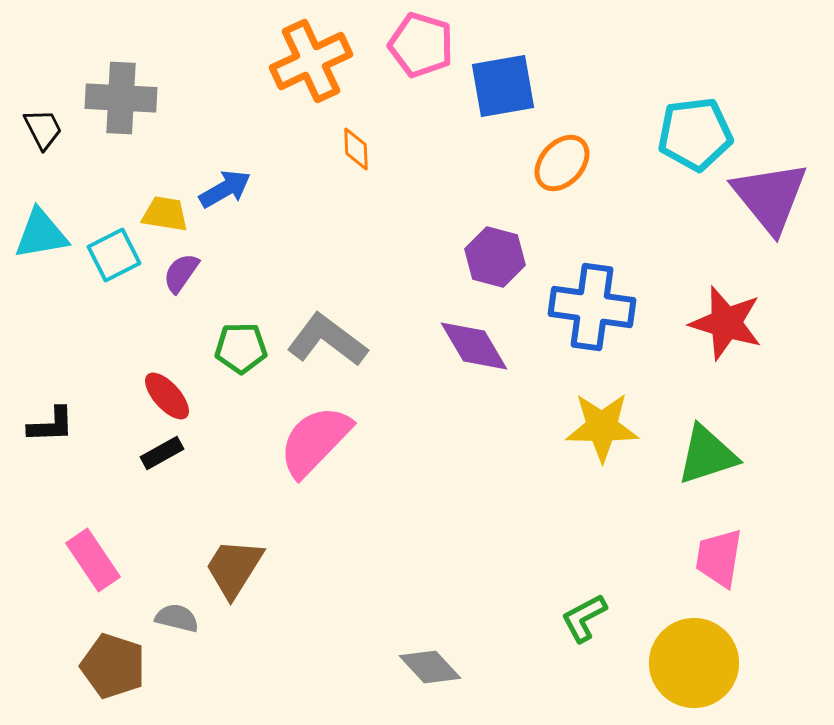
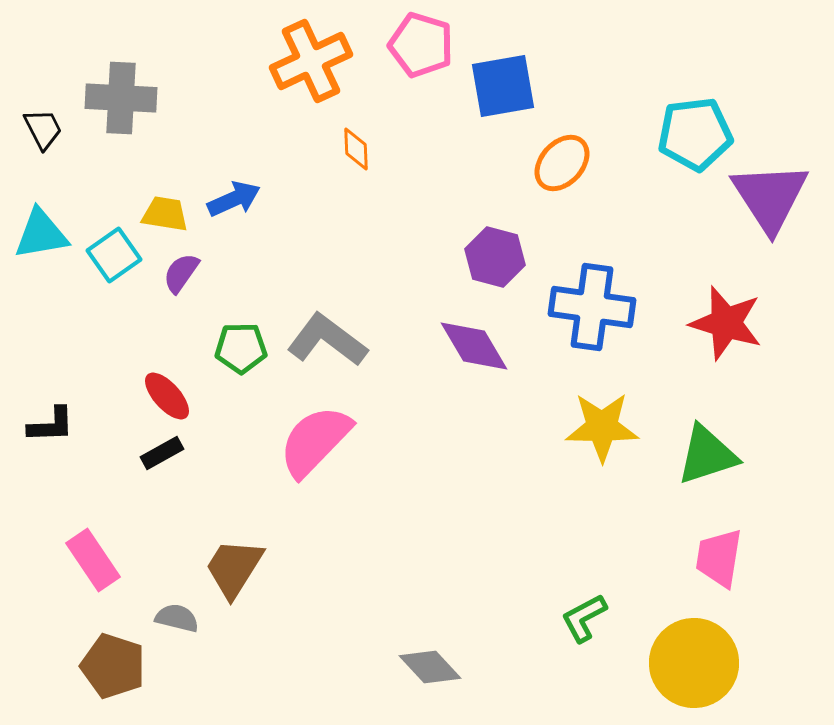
blue arrow: moved 9 px right, 10 px down; rotated 6 degrees clockwise
purple triangle: rotated 6 degrees clockwise
cyan square: rotated 8 degrees counterclockwise
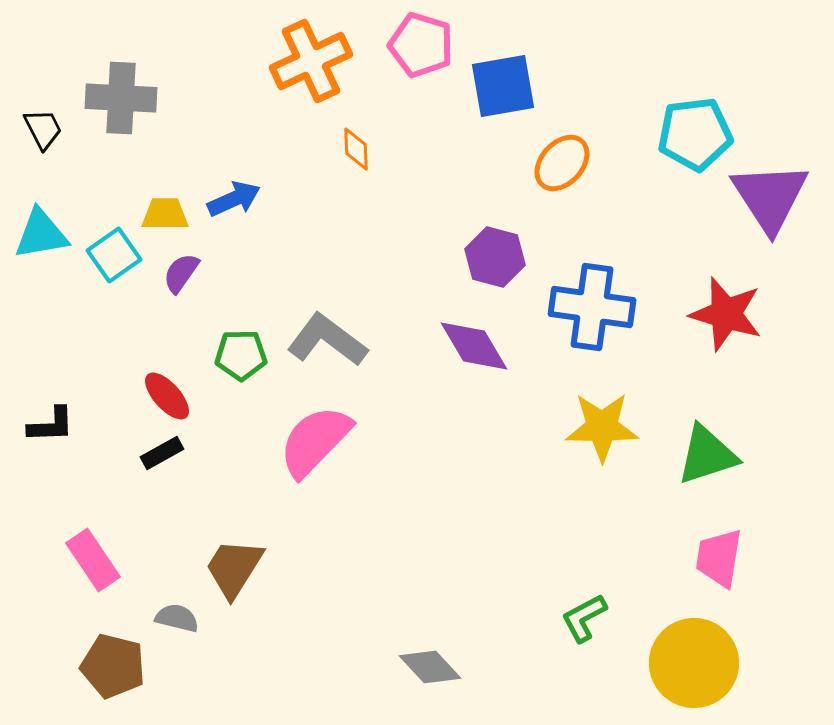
yellow trapezoid: rotated 9 degrees counterclockwise
red star: moved 9 px up
green pentagon: moved 7 px down
brown pentagon: rotated 4 degrees counterclockwise
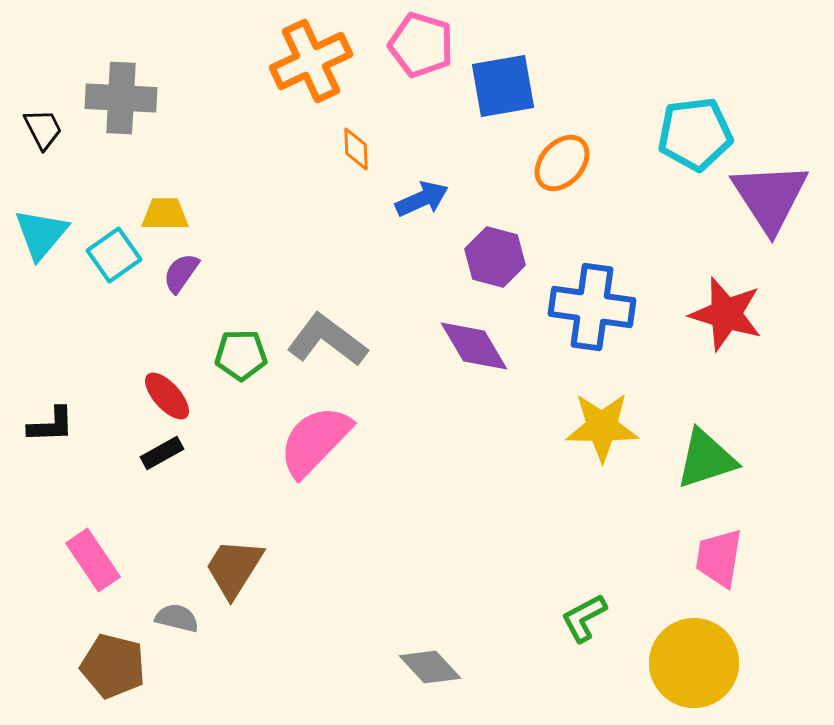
blue arrow: moved 188 px right
cyan triangle: rotated 40 degrees counterclockwise
green triangle: moved 1 px left, 4 px down
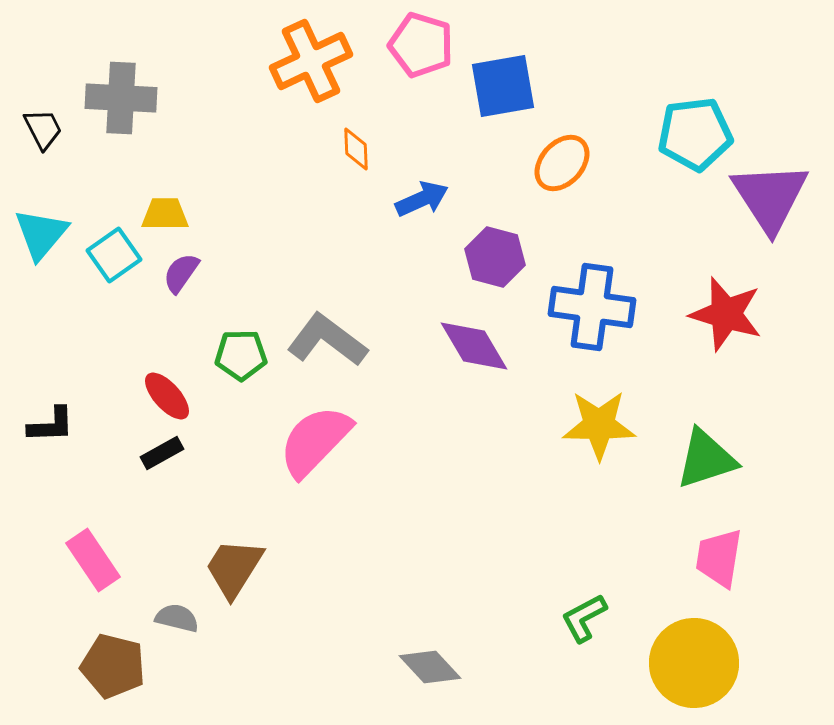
yellow star: moved 3 px left, 2 px up
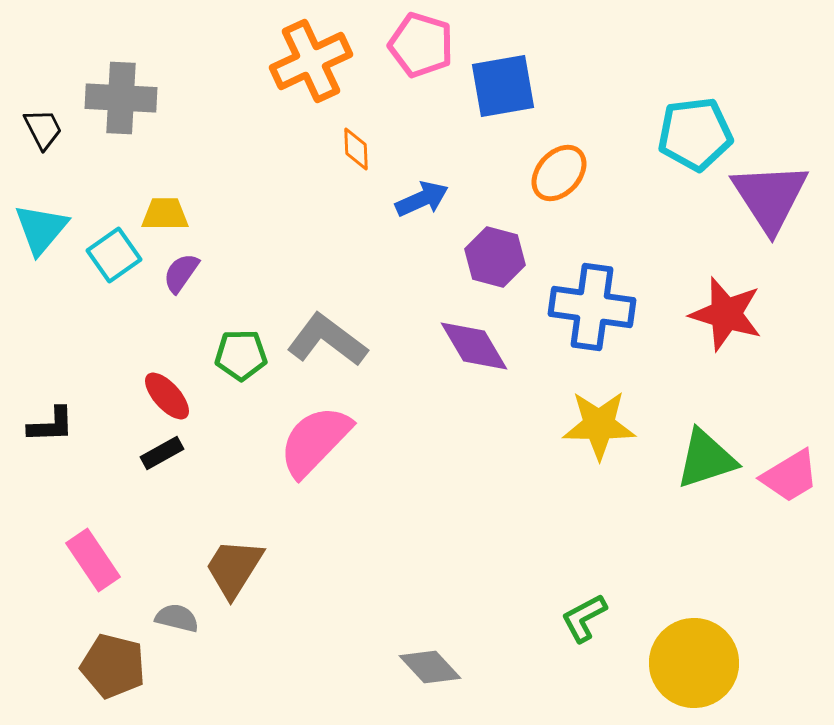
orange ellipse: moved 3 px left, 10 px down
cyan triangle: moved 5 px up
pink trapezoid: moved 71 px right, 82 px up; rotated 130 degrees counterclockwise
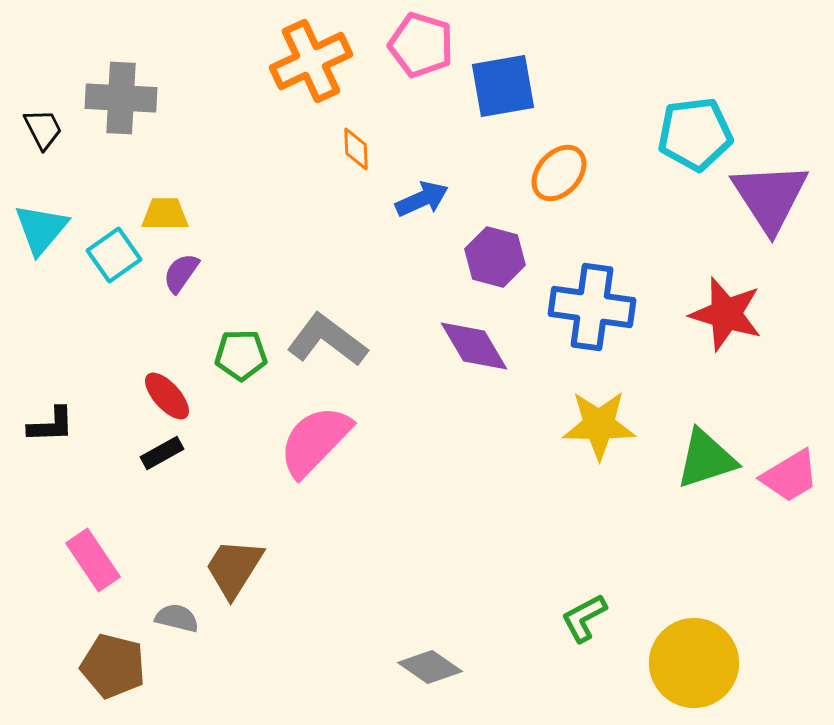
gray diamond: rotated 12 degrees counterclockwise
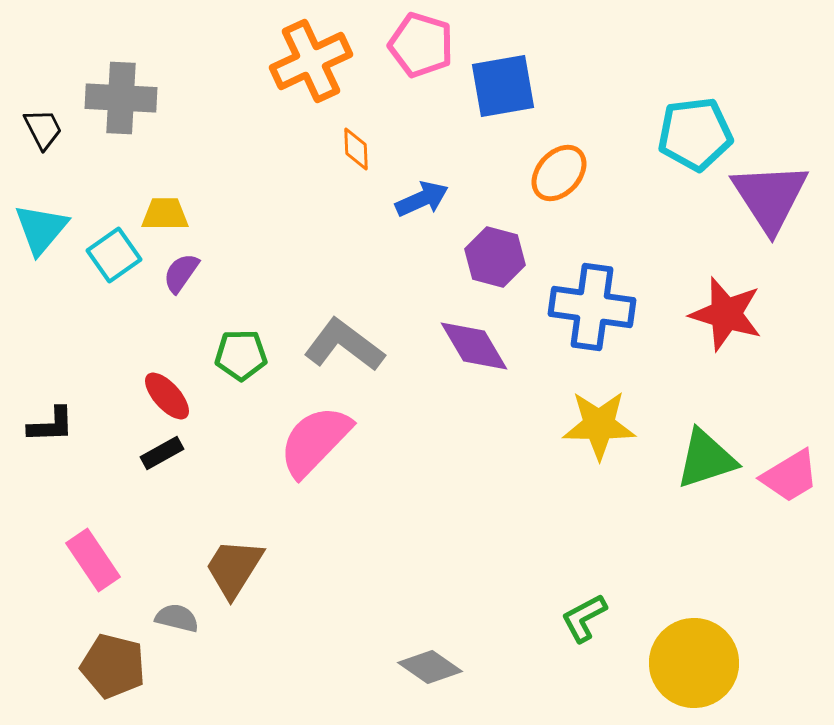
gray L-shape: moved 17 px right, 5 px down
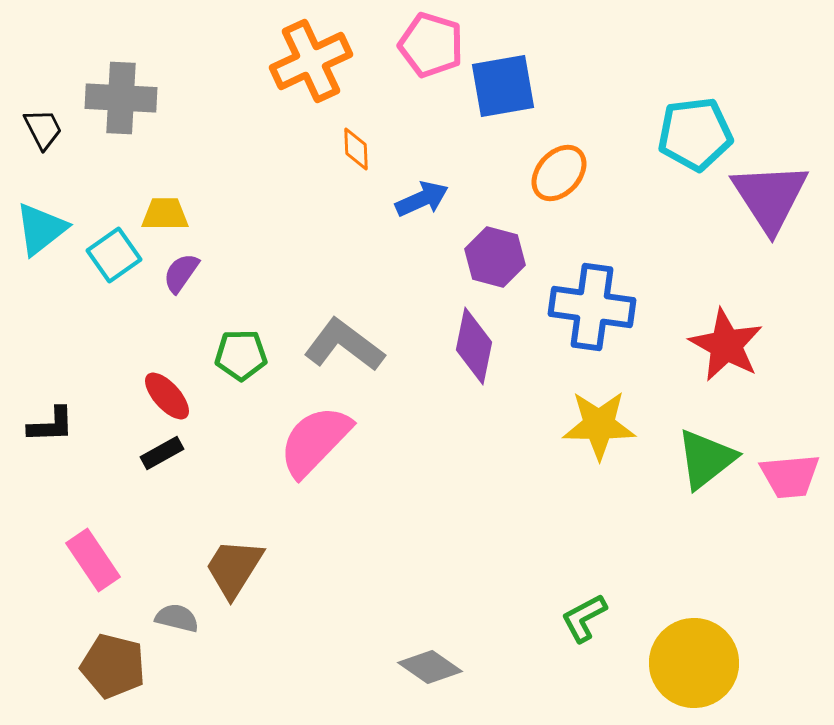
pink pentagon: moved 10 px right
cyan triangle: rotated 12 degrees clockwise
red star: moved 31 px down; rotated 12 degrees clockwise
purple diamond: rotated 42 degrees clockwise
green triangle: rotated 20 degrees counterclockwise
pink trapezoid: rotated 26 degrees clockwise
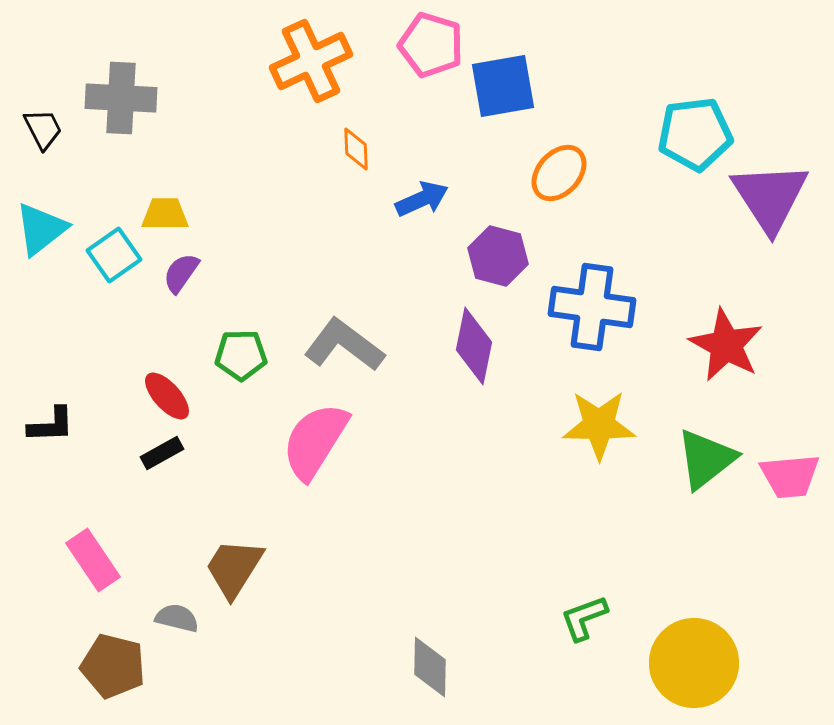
purple hexagon: moved 3 px right, 1 px up
pink semicircle: rotated 12 degrees counterclockwise
green L-shape: rotated 8 degrees clockwise
gray diamond: rotated 56 degrees clockwise
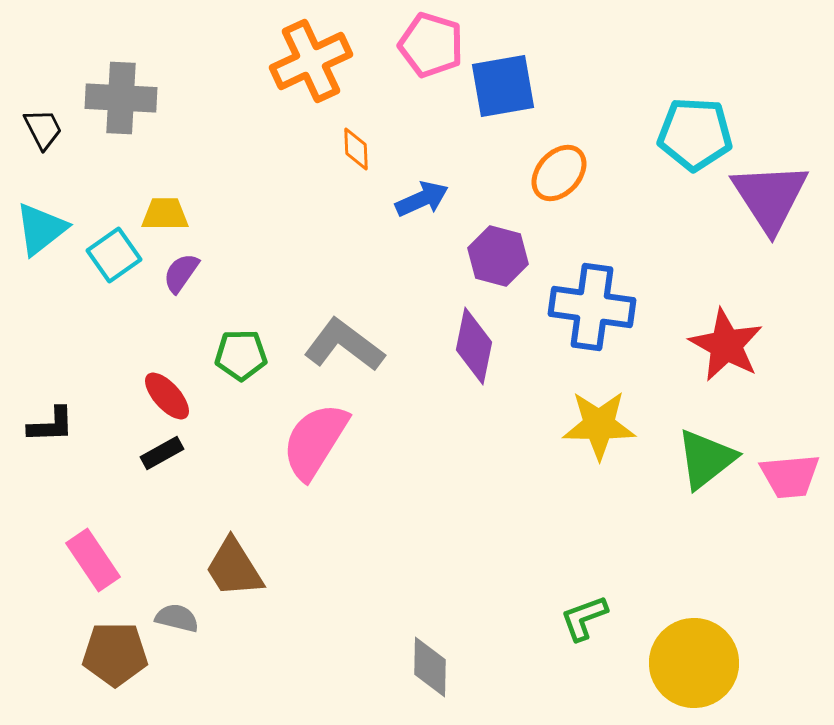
cyan pentagon: rotated 10 degrees clockwise
brown trapezoid: rotated 64 degrees counterclockwise
brown pentagon: moved 2 px right, 12 px up; rotated 14 degrees counterclockwise
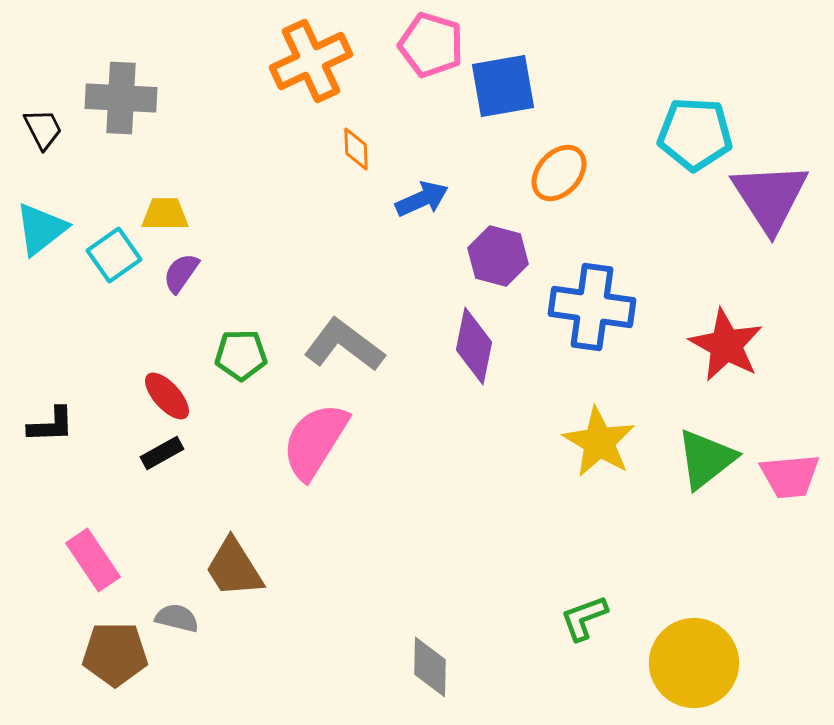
yellow star: moved 17 px down; rotated 30 degrees clockwise
